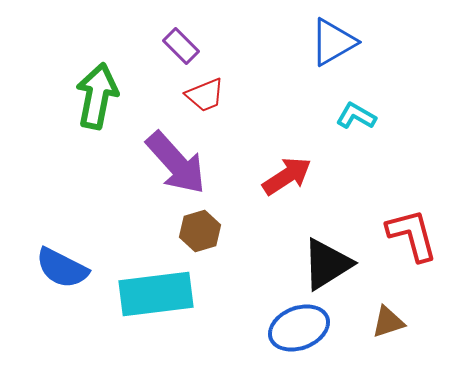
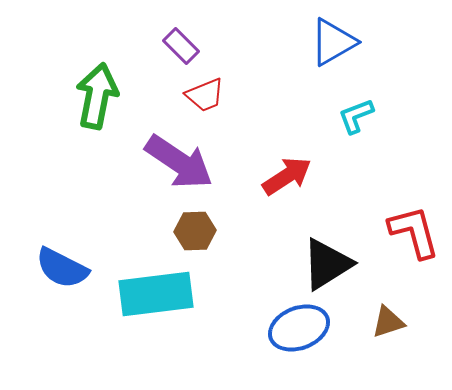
cyan L-shape: rotated 51 degrees counterclockwise
purple arrow: moved 3 px right, 1 px up; rotated 14 degrees counterclockwise
brown hexagon: moved 5 px left; rotated 15 degrees clockwise
red L-shape: moved 2 px right, 3 px up
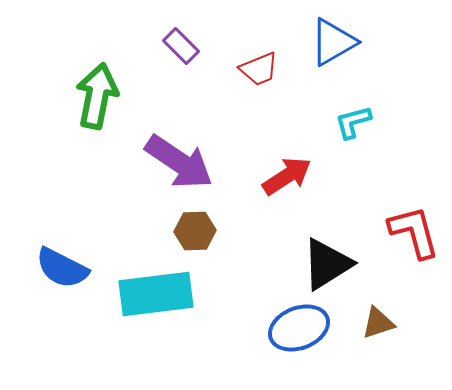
red trapezoid: moved 54 px right, 26 px up
cyan L-shape: moved 3 px left, 6 px down; rotated 6 degrees clockwise
brown triangle: moved 10 px left, 1 px down
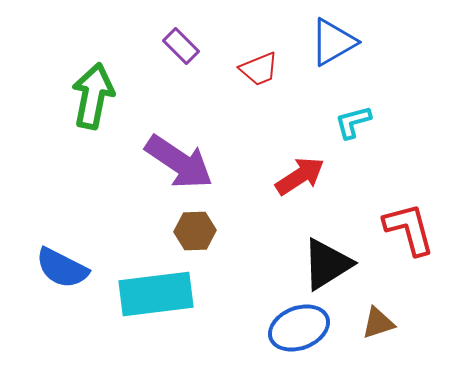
green arrow: moved 4 px left
red arrow: moved 13 px right
red L-shape: moved 5 px left, 3 px up
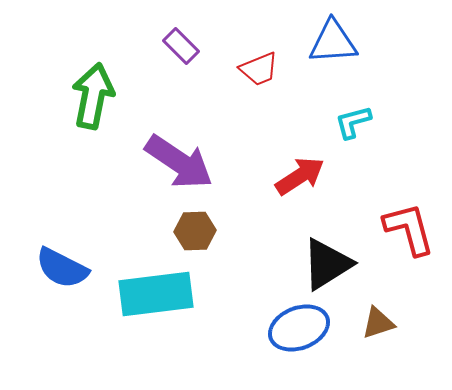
blue triangle: rotated 26 degrees clockwise
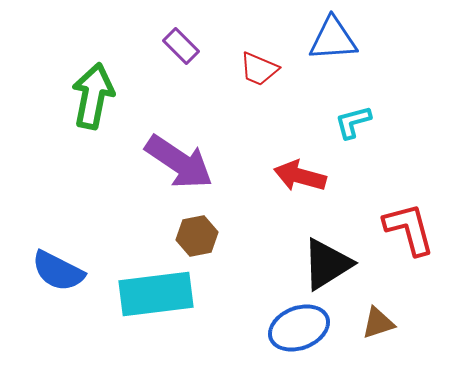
blue triangle: moved 3 px up
red trapezoid: rotated 45 degrees clockwise
red arrow: rotated 132 degrees counterclockwise
brown hexagon: moved 2 px right, 5 px down; rotated 9 degrees counterclockwise
blue semicircle: moved 4 px left, 3 px down
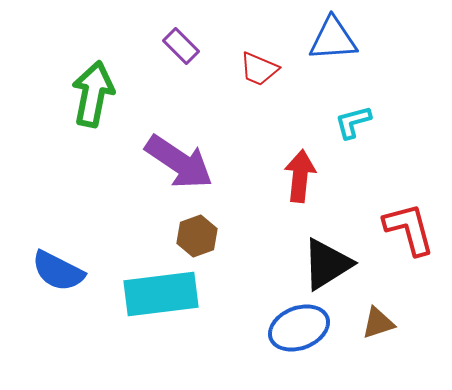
green arrow: moved 2 px up
red arrow: rotated 81 degrees clockwise
brown hexagon: rotated 9 degrees counterclockwise
cyan rectangle: moved 5 px right
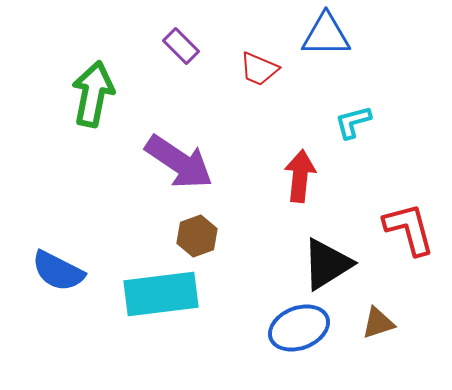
blue triangle: moved 7 px left, 4 px up; rotated 4 degrees clockwise
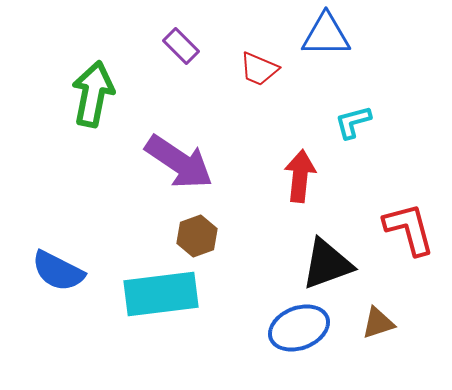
black triangle: rotated 12 degrees clockwise
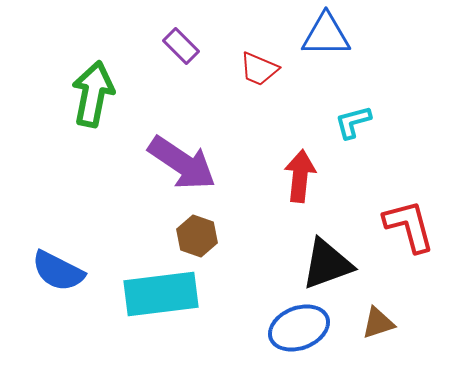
purple arrow: moved 3 px right, 1 px down
red L-shape: moved 3 px up
brown hexagon: rotated 21 degrees counterclockwise
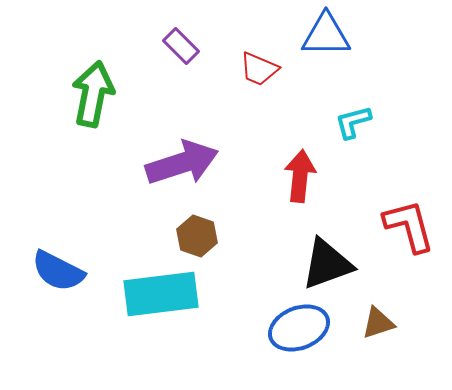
purple arrow: rotated 52 degrees counterclockwise
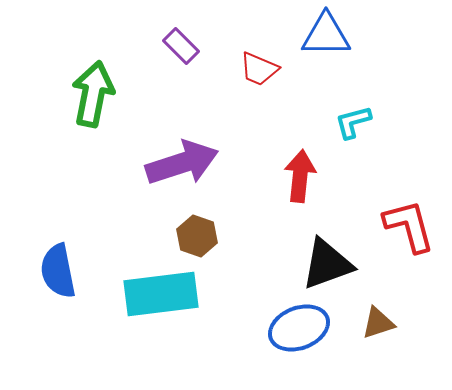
blue semicircle: rotated 52 degrees clockwise
